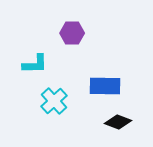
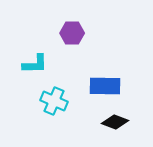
cyan cross: rotated 24 degrees counterclockwise
black diamond: moved 3 px left
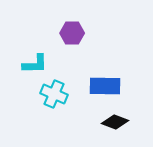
cyan cross: moved 7 px up
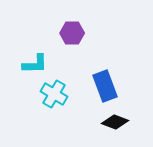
blue rectangle: rotated 68 degrees clockwise
cyan cross: rotated 8 degrees clockwise
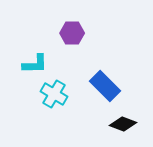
blue rectangle: rotated 24 degrees counterclockwise
black diamond: moved 8 px right, 2 px down
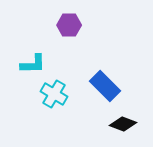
purple hexagon: moved 3 px left, 8 px up
cyan L-shape: moved 2 px left
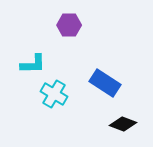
blue rectangle: moved 3 px up; rotated 12 degrees counterclockwise
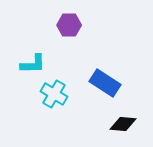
black diamond: rotated 16 degrees counterclockwise
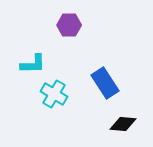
blue rectangle: rotated 24 degrees clockwise
